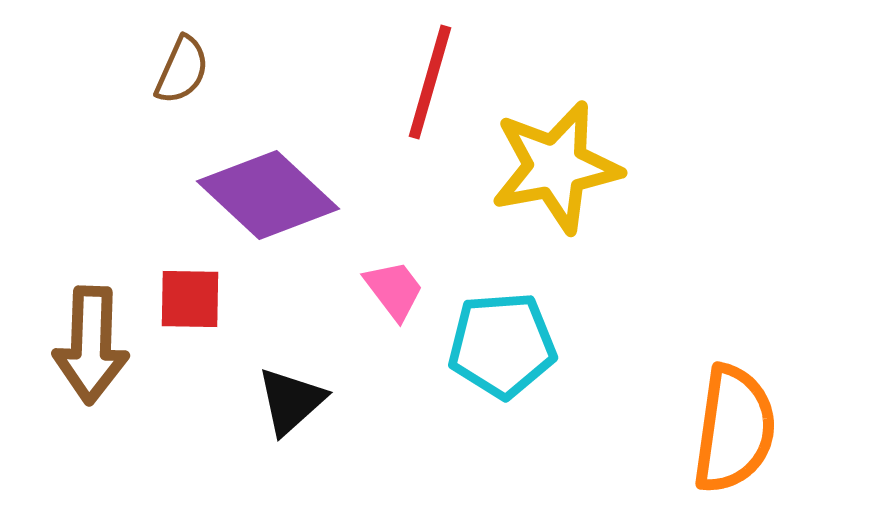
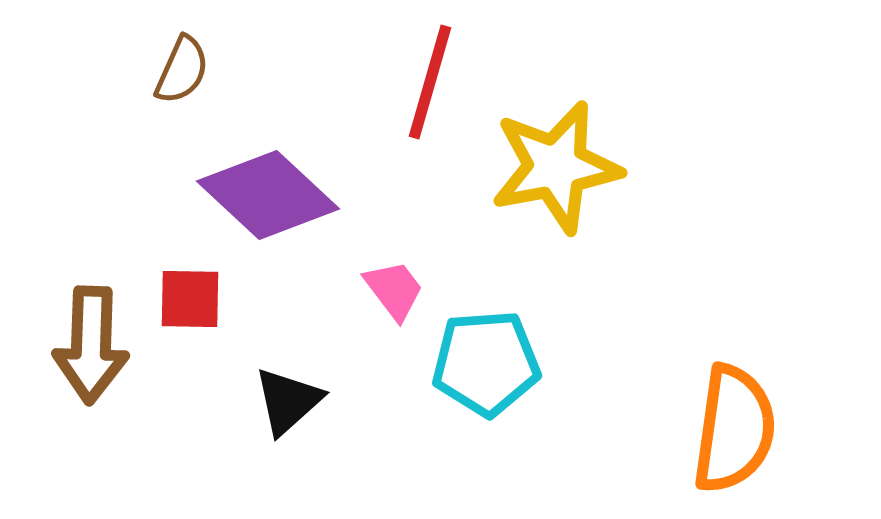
cyan pentagon: moved 16 px left, 18 px down
black triangle: moved 3 px left
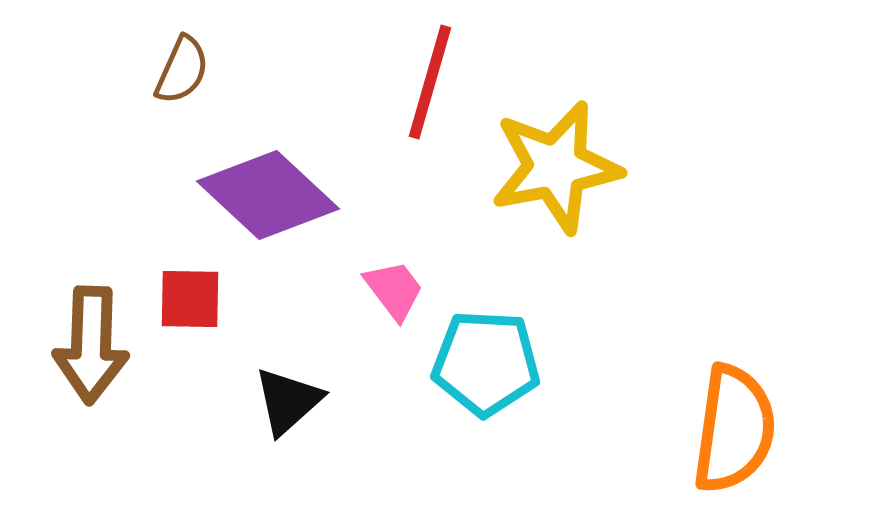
cyan pentagon: rotated 7 degrees clockwise
